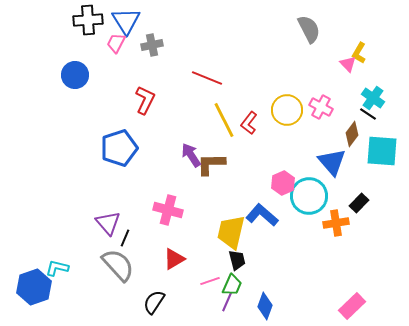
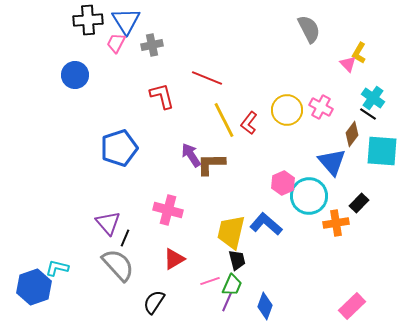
red L-shape at (145, 100): moved 17 px right, 4 px up; rotated 40 degrees counterclockwise
blue L-shape at (262, 215): moved 4 px right, 9 px down
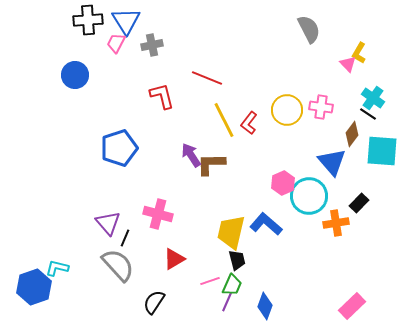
pink cross at (321, 107): rotated 20 degrees counterclockwise
pink cross at (168, 210): moved 10 px left, 4 px down
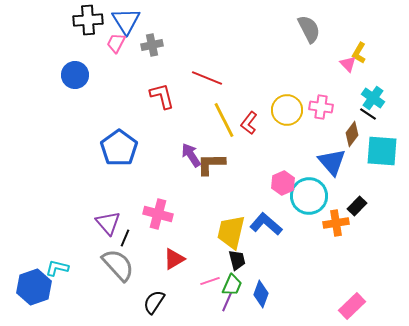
blue pentagon at (119, 148): rotated 18 degrees counterclockwise
black rectangle at (359, 203): moved 2 px left, 3 px down
blue diamond at (265, 306): moved 4 px left, 12 px up
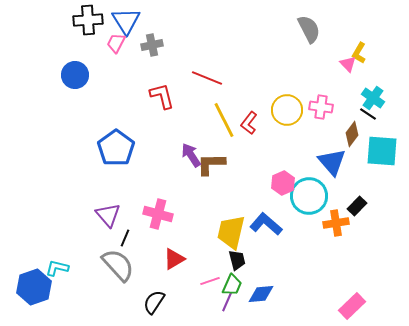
blue pentagon at (119, 148): moved 3 px left
purple triangle at (108, 223): moved 8 px up
blue diamond at (261, 294): rotated 64 degrees clockwise
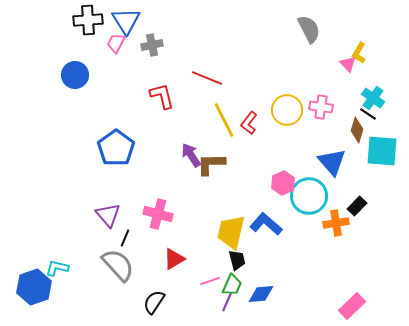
brown diamond at (352, 134): moved 5 px right, 4 px up; rotated 20 degrees counterclockwise
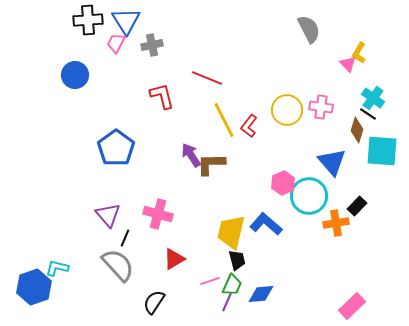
red L-shape at (249, 123): moved 3 px down
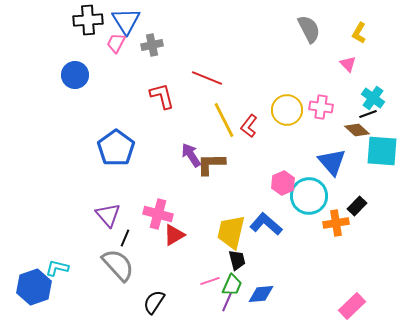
yellow L-shape at (359, 53): moved 20 px up
black line at (368, 114): rotated 54 degrees counterclockwise
brown diamond at (357, 130): rotated 65 degrees counterclockwise
red triangle at (174, 259): moved 24 px up
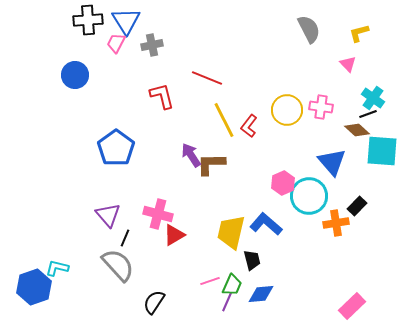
yellow L-shape at (359, 33): rotated 45 degrees clockwise
black trapezoid at (237, 260): moved 15 px right
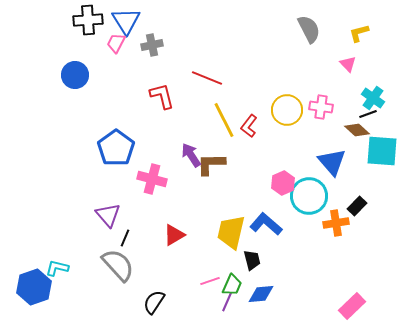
pink cross at (158, 214): moved 6 px left, 35 px up
